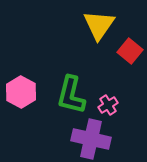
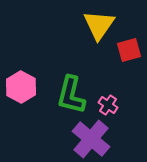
red square: moved 1 px left, 1 px up; rotated 35 degrees clockwise
pink hexagon: moved 5 px up
pink cross: rotated 24 degrees counterclockwise
purple cross: rotated 27 degrees clockwise
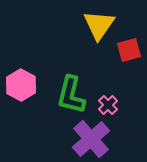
pink hexagon: moved 2 px up
pink cross: rotated 12 degrees clockwise
purple cross: rotated 9 degrees clockwise
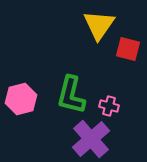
red square: moved 1 px left, 1 px up; rotated 30 degrees clockwise
pink hexagon: moved 14 px down; rotated 16 degrees clockwise
pink cross: moved 1 px right, 1 px down; rotated 30 degrees counterclockwise
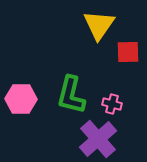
red square: moved 3 px down; rotated 15 degrees counterclockwise
pink hexagon: rotated 16 degrees clockwise
pink cross: moved 3 px right, 2 px up
purple cross: moved 7 px right
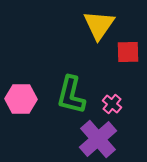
pink cross: rotated 24 degrees clockwise
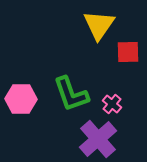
green L-shape: moved 1 px up; rotated 33 degrees counterclockwise
